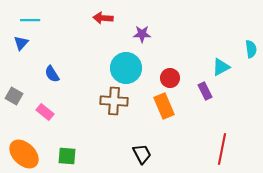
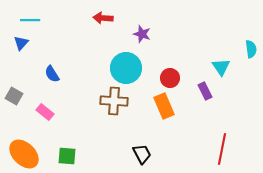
purple star: rotated 18 degrees clockwise
cyan triangle: rotated 36 degrees counterclockwise
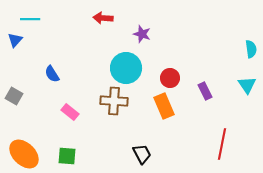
cyan line: moved 1 px up
blue triangle: moved 6 px left, 3 px up
cyan triangle: moved 26 px right, 18 px down
pink rectangle: moved 25 px right
red line: moved 5 px up
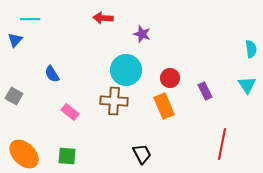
cyan circle: moved 2 px down
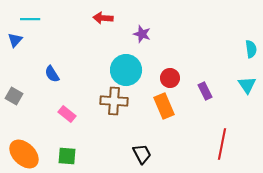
pink rectangle: moved 3 px left, 2 px down
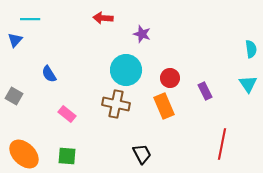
blue semicircle: moved 3 px left
cyan triangle: moved 1 px right, 1 px up
brown cross: moved 2 px right, 3 px down; rotated 8 degrees clockwise
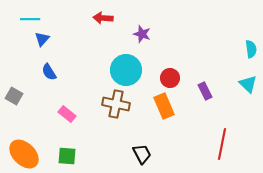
blue triangle: moved 27 px right, 1 px up
blue semicircle: moved 2 px up
cyan triangle: rotated 12 degrees counterclockwise
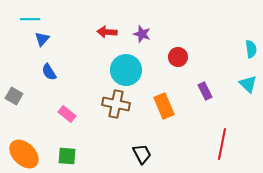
red arrow: moved 4 px right, 14 px down
red circle: moved 8 px right, 21 px up
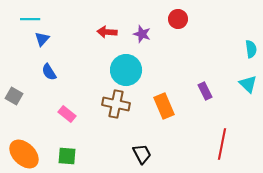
red circle: moved 38 px up
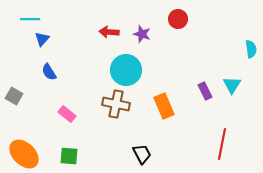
red arrow: moved 2 px right
cyan triangle: moved 16 px left, 1 px down; rotated 18 degrees clockwise
green square: moved 2 px right
